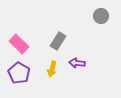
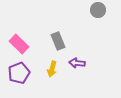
gray circle: moved 3 px left, 6 px up
gray rectangle: rotated 54 degrees counterclockwise
purple pentagon: rotated 20 degrees clockwise
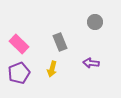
gray circle: moved 3 px left, 12 px down
gray rectangle: moved 2 px right, 1 px down
purple arrow: moved 14 px right
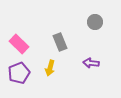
yellow arrow: moved 2 px left, 1 px up
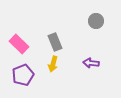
gray circle: moved 1 px right, 1 px up
gray rectangle: moved 5 px left
yellow arrow: moved 3 px right, 4 px up
purple pentagon: moved 4 px right, 2 px down
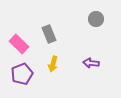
gray circle: moved 2 px up
gray rectangle: moved 6 px left, 8 px up
purple pentagon: moved 1 px left, 1 px up
